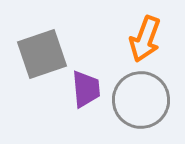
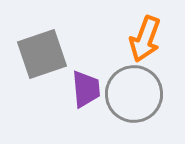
gray circle: moved 7 px left, 6 px up
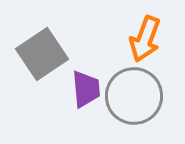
gray square: rotated 15 degrees counterclockwise
gray circle: moved 2 px down
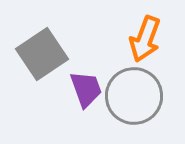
purple trapezoid: rotated 15 degrees counterclockwise
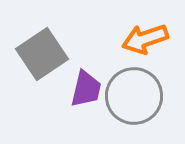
orange arrow: rotated 51 degrees clockwise
purple trapezoid: rotated 33 degrees clockwise
